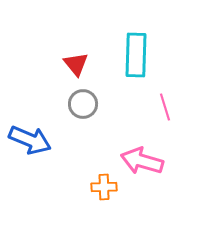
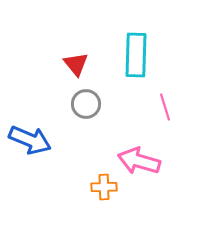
gray circle: moved 3 px right
pink arrow: moved 3 px left
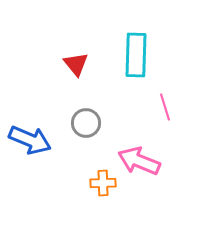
gray circle: moved 19 px down
pink arrow: rotated 6 degrees clockwise
orange cross: moved 1 px left, 4 px up
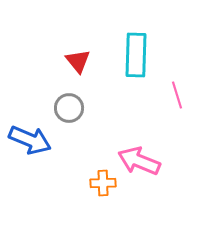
red triangle: moved 2 px right, 3 px up
pink line: moved 12 px right, 12 px up
gray circle: moved 17 px left, 15 px up
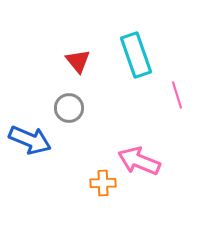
cyan rectangle: rotated 21 degrees counterclockwise
